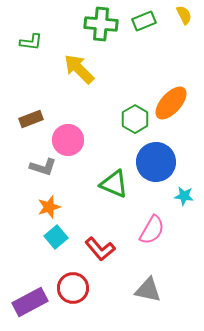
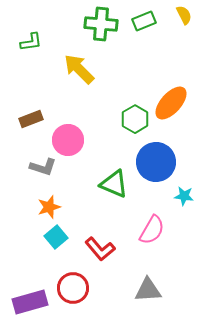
green L-shape: rotated 15 degrees counterclockwise
gray triangle: rotated 16 degrees counterclockwise
purple rectangle: rotated 12 degrees clockwise
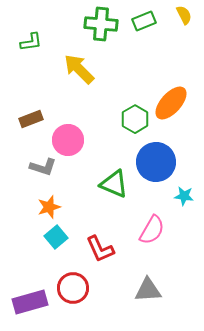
red L-shape: rotated 16 degrees clockwise
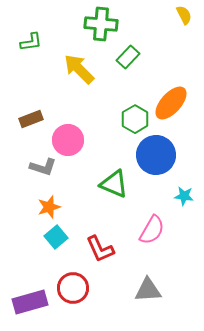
green rectangle: moved 16 px left, 36 px down; rotated 25 degrees counterclockwise
blue circle: moved 7 px up
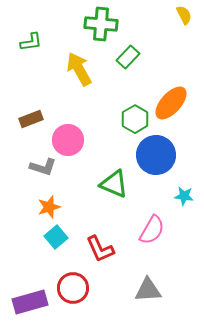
yellow arrow: rotated 16 degrees clockwise
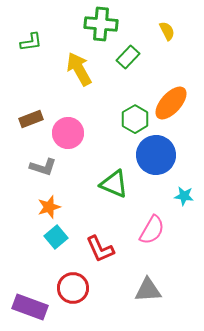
yellow semicircle: moved 17 px left, 16 px down
pink circle: moved 7 px up
purple rectangle: moved 5 px down; rotated 36 degrees clockwise
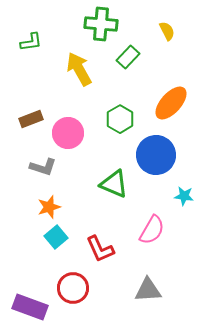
green hexagon: moved 15 px left
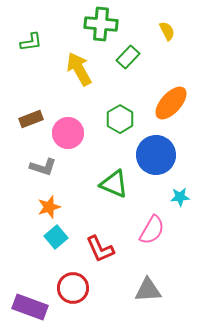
cyan star: moved 4 px left, 1 px down; rotated 12 degrees counterclockwise
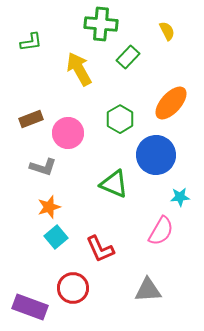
pink semicircle: moved 9 px right, 1 px down
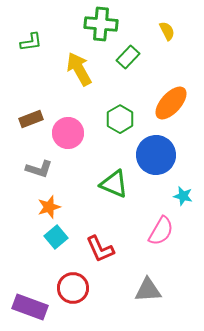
gray L-shape: moved 4 px left, 2 px down
cyan star: moved 3 px right, 1 px up; rotated 18 degrees clockwise
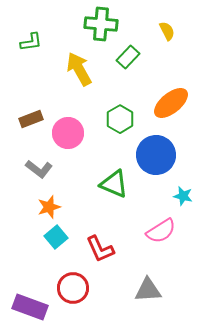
orange ellipse: rotated 9 degrees clockwise
gray L-shape: rotated 20 degrees clockwise
pink semicircle: rotated 28 degrees clockwise
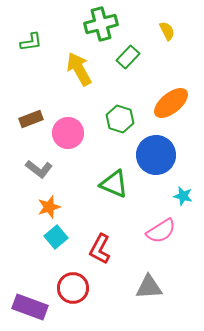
green cross: rotated 20 degrees counterclockwise
green hexagon: rotated 12 degrees counterclockwise
red L-shape: rotated 52 degrees clockwise
gray triangle: moved 1 px right, 3 px up
